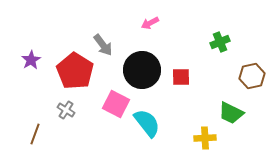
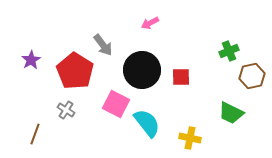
green cross: moved 9 px right, 9 px down
yellow cross: moved 15 px left; rotated 15 degrees clockwise
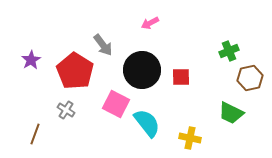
brown hexagon: moved 2 px left, 2 px down
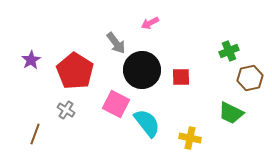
gray arrow: moved 13 px right, 2 px up
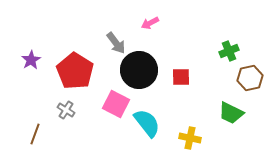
black circle: moved 3 px left
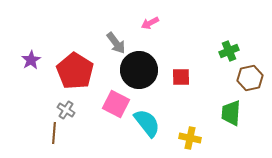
green trapezoid: rotated 68 degrees clockwise
brown line: moved 19 px right, 1 px up; rotated 15 degrees counterclockwise
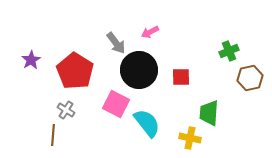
pink arrow: moved 9 px down
green trapezoid: moved 22 px left
brown line: moved 1 px left, 2 px down
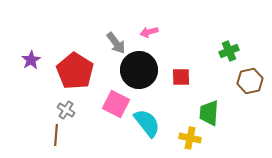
pink arrow: moved 1 px left; rotated 12 degrees clockwise
brown hexagon: moved 3 px down
brown line: moved 3 px right
